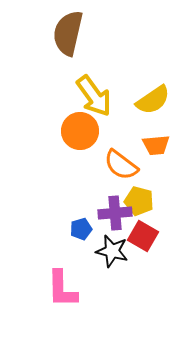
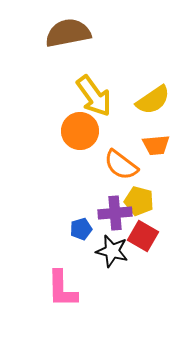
brown semicircle: rotated 66 degrees clockwise
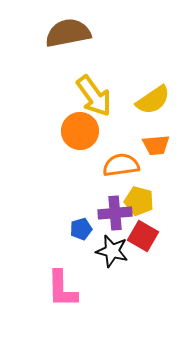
orange semicircle: rotated 135 degrees clockwise
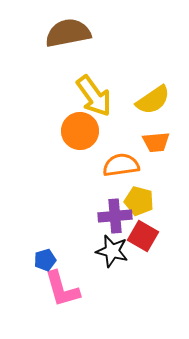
orange trapezoid: moved 3 px up
purple cross: moved 3 px down
blue pentagon: moved 36 px left, 31 px down
pink L-shape: rotated 15 degrees counterclockwise
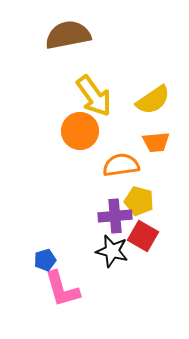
brown semicircle: moved 2 px down
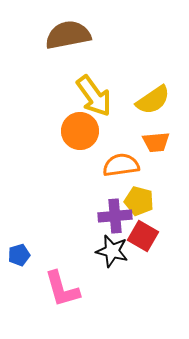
blue pentagon: moved 26 px left, 5 px up
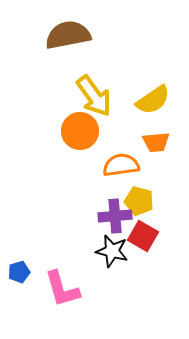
blue pentagon: moved 17 px down
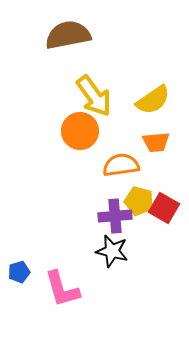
red square: moved 21 px right, 28 px up
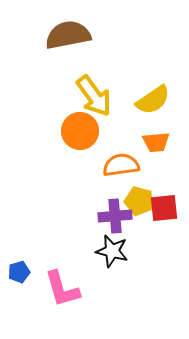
red square: rotated 36 degrees counterclockwise
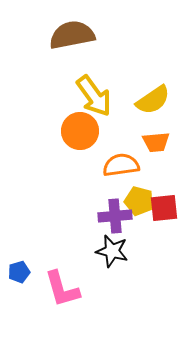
brown semicircle: moved 4 px right
